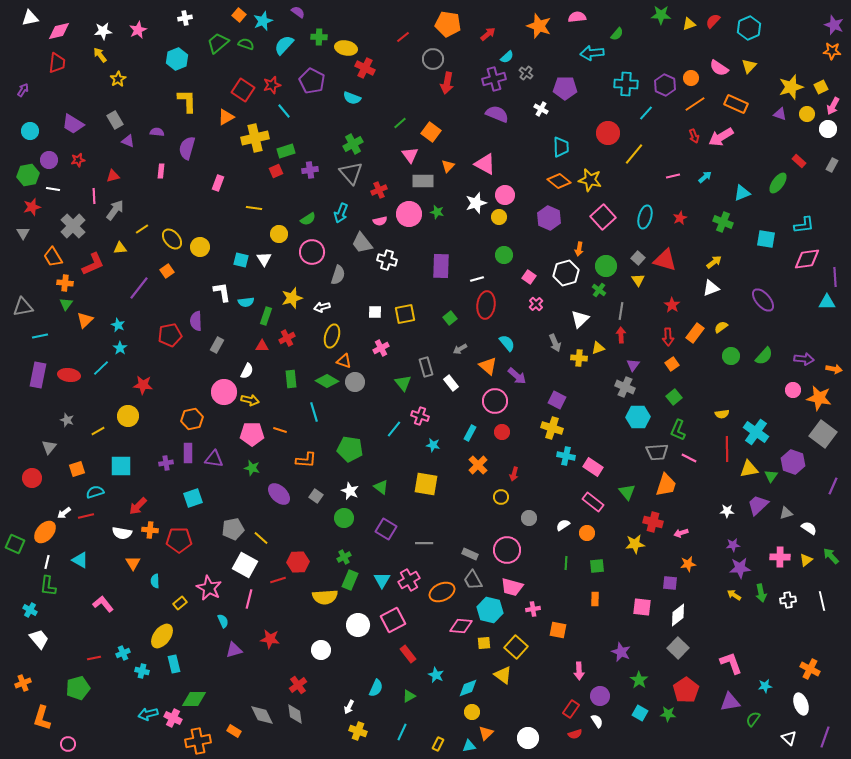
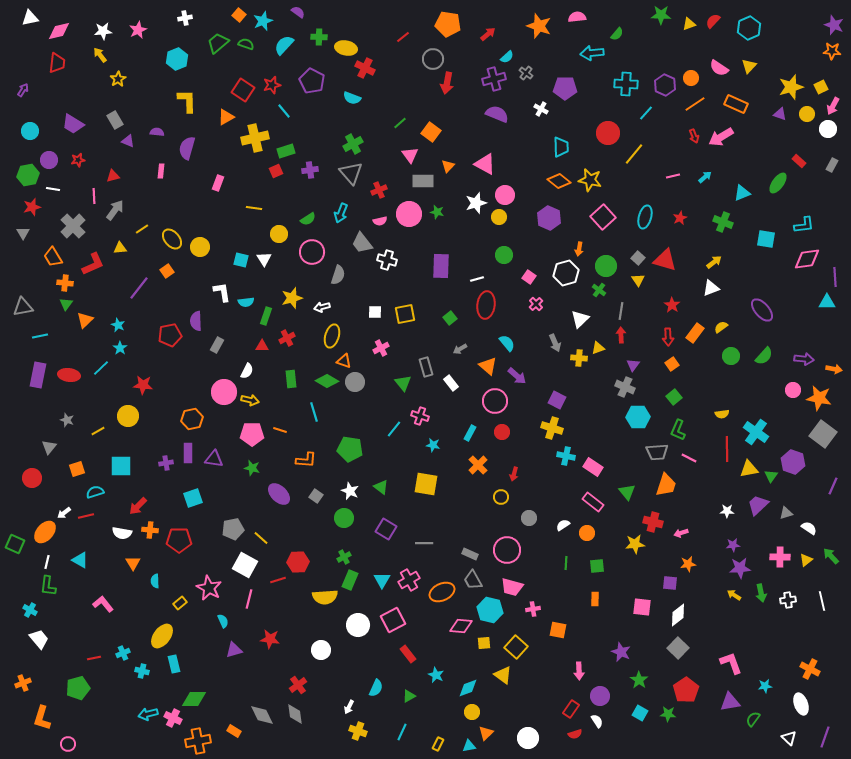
purple ellipse at (763, 300): moved 1 px left, 10 px down
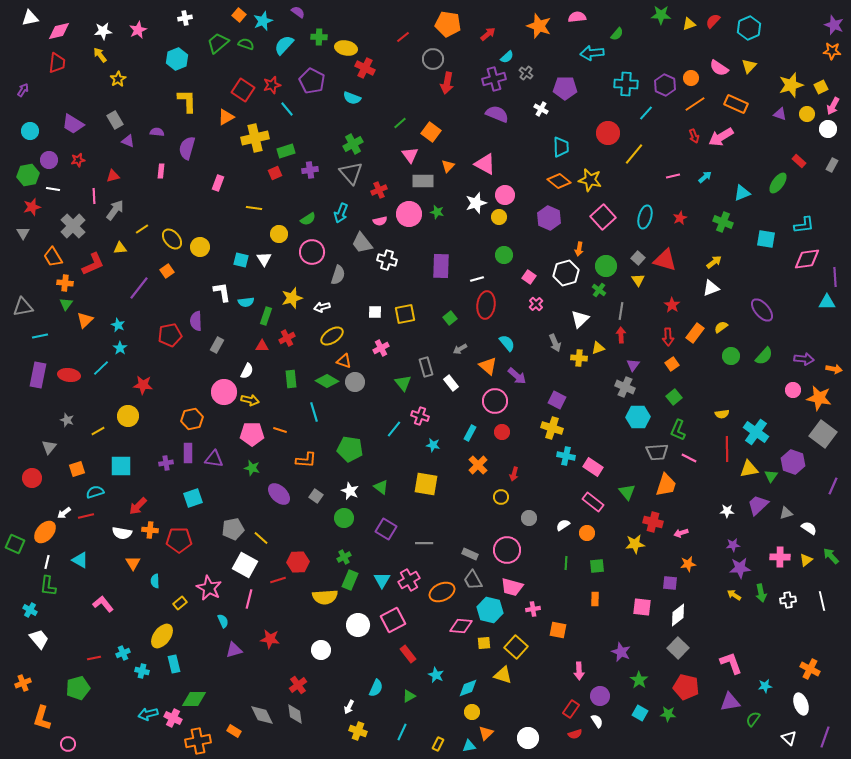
yellow star at (791, 87): moved 2 px up
cyan line at (284, 111): moved 3 px right, 2 px up
red square at (276, 171): moved 1 px left, 2 px down
yellow ellipse at (332, 336): rotated 40 degrees clockwise
yellow triangle at (503, 675): rotated 18 degrees counterclockwise
red pentagon at (686, 690): moved 3 px up; rotated 25 degrees counterclockwise
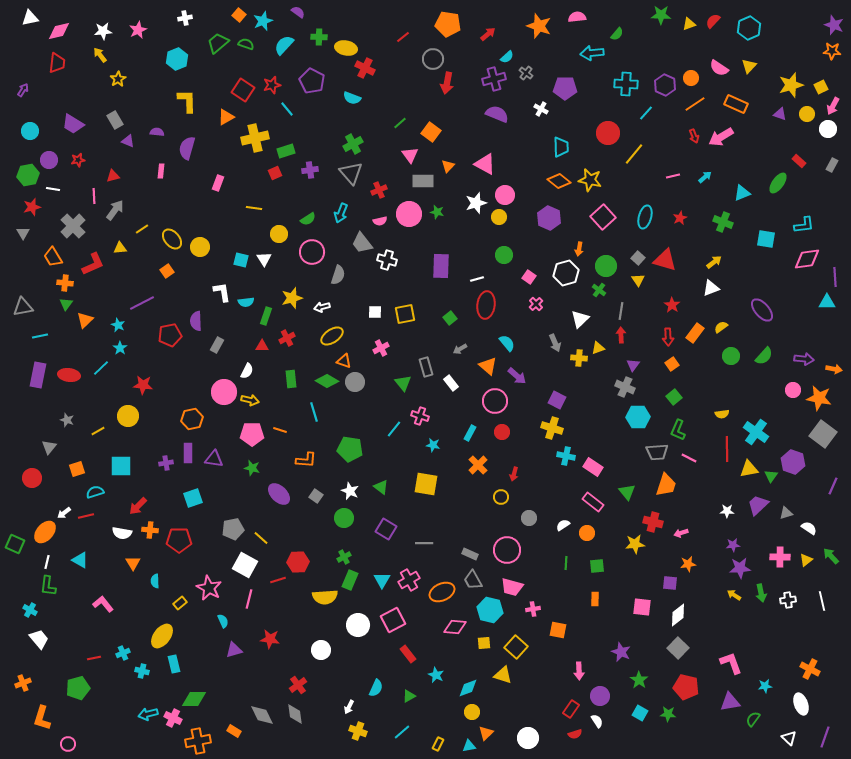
purple line at (139, 288): moved 3 px right, 15 px down; rotated 25 degrees clockwise
pink diamond at (461, 626): moved 6 px left, 1 px down
cyan line at (402, 732): rotated 24 degrees clockwise
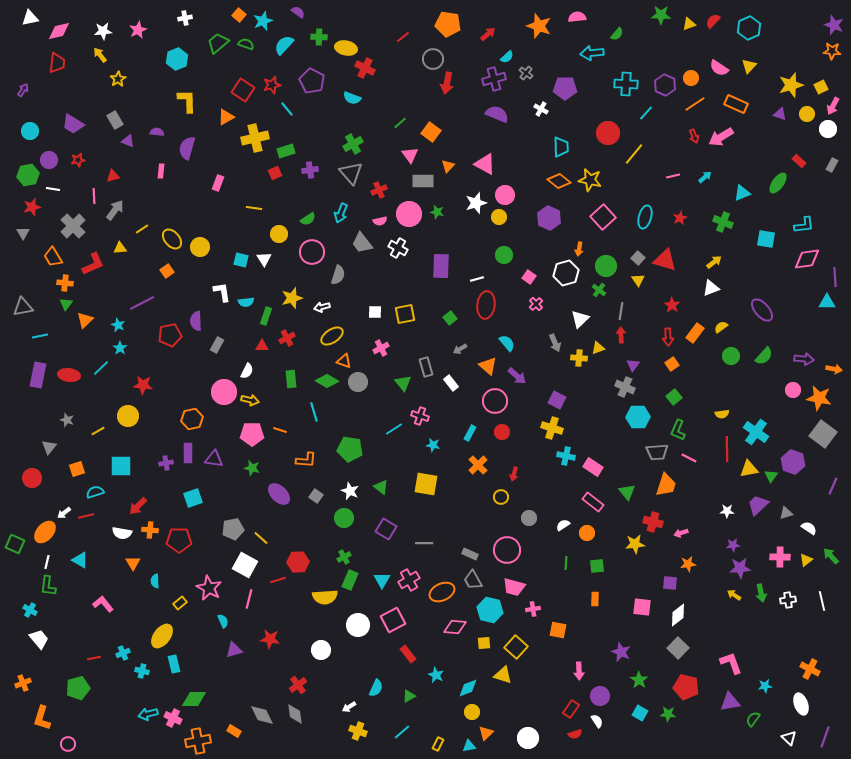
white cross at (387, 260): moved 11 px right, 12 px up; rotated 12 degrees clockwise
gray circle at (355, 382): moved 3 px right
cyan line at (394, 429): rotated 18 degrees clockwise
pink trapezoid at (512, 587): moved 2 px right
white arrow at (349, 707): rotated 32 degrees clockwise
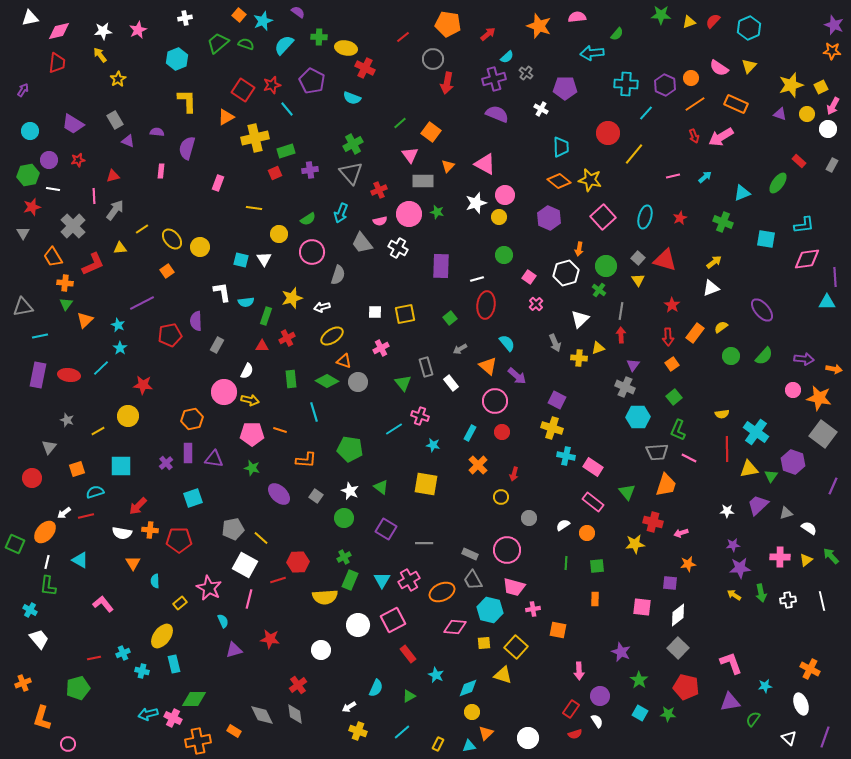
yellow triangle at (689, 24): moved 2 px up
purple cross at (166, 463): rotated 32 degrees counterclockwise
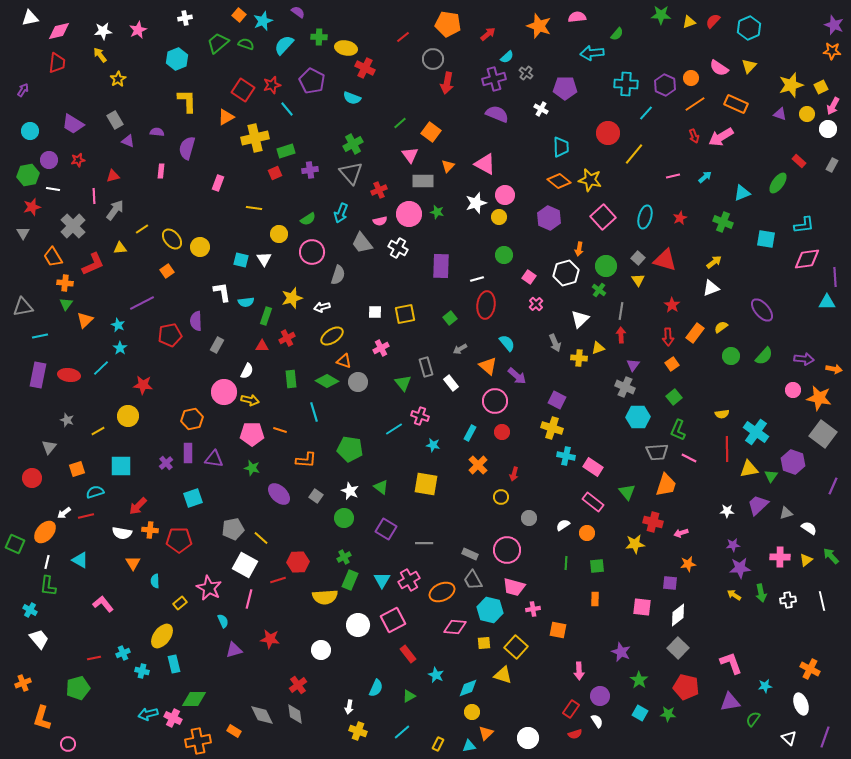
white arrow at (349, 707): rotated 48 degrees counterclockwise
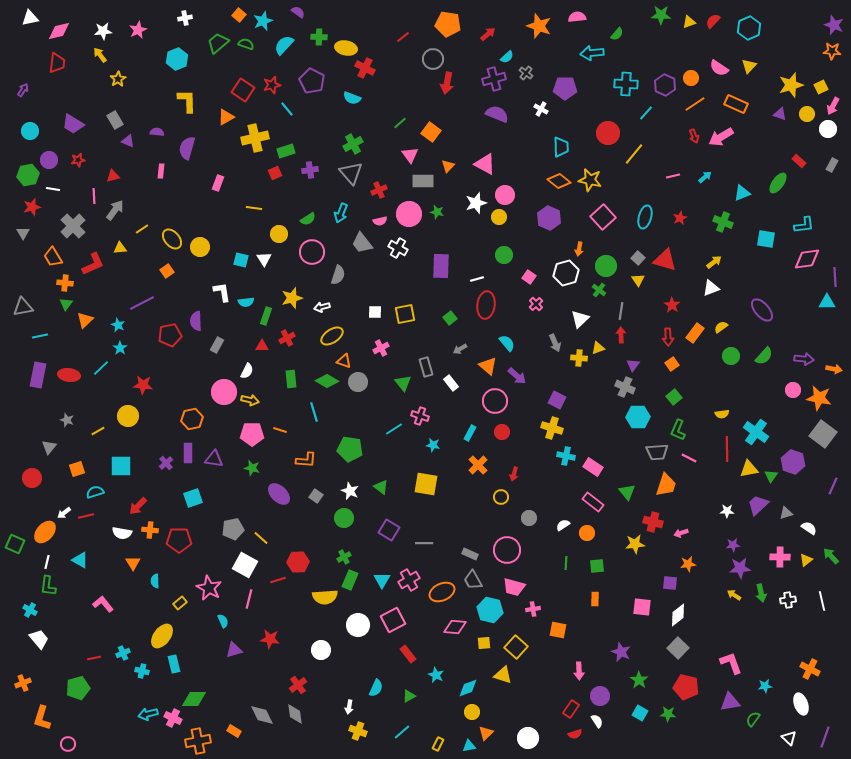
purple square at (386, 529): moved 3 px right, 1 px down
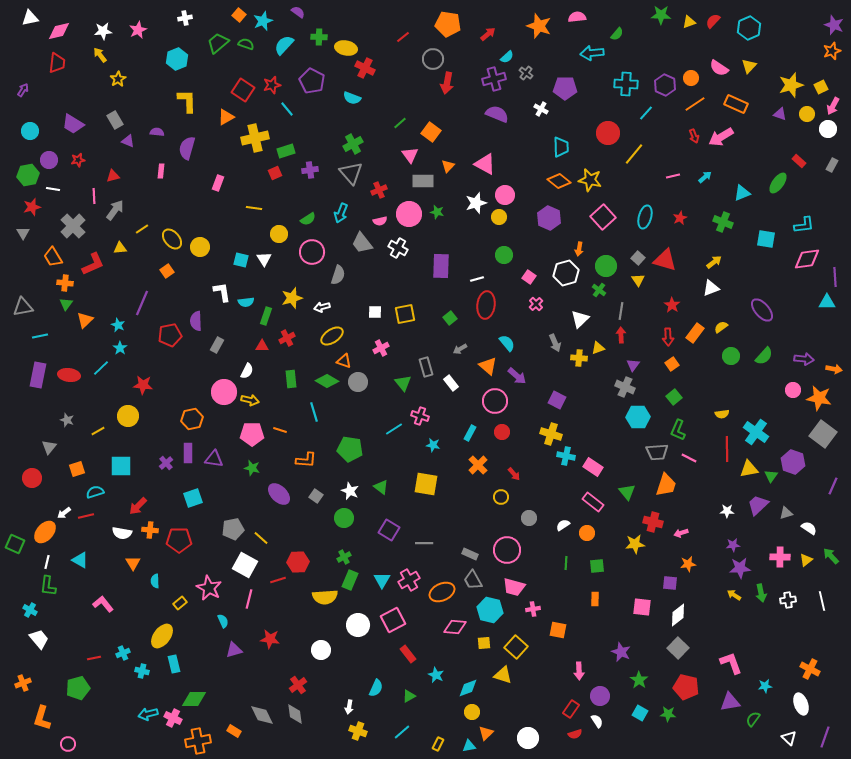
orange star at (832, 51): rotated 24 degrees counterclockwise
purple line at (142, 303): rotated 40 degrees counterclockwise
yellow cross at (552, 428): moved 1 px left, 6 px down
red arrow at (514, 474): rotated 56 degrees counterclockwise
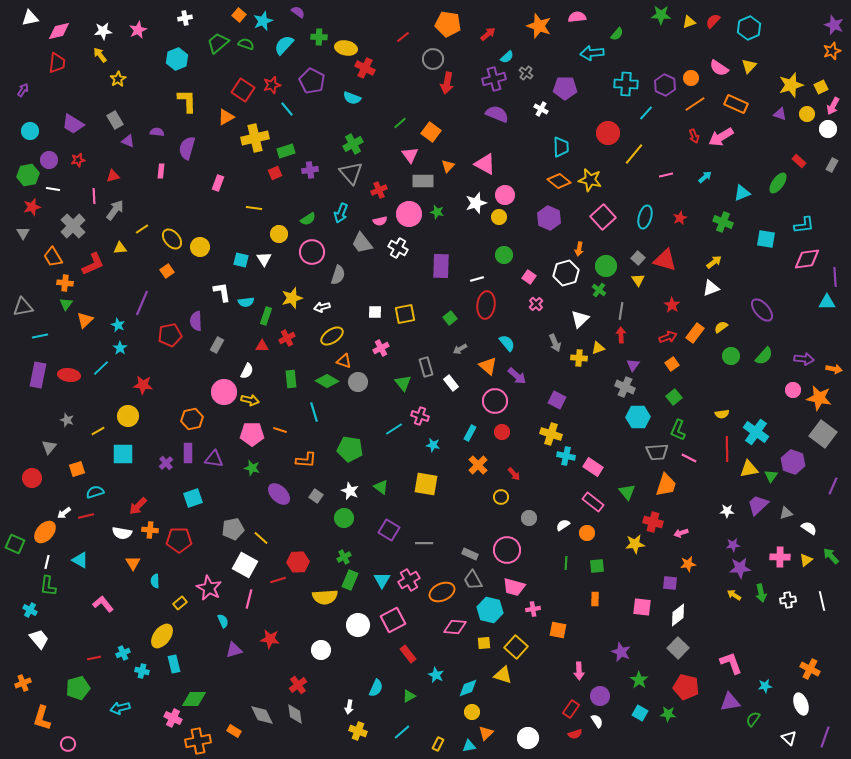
pink line at (673, 176): moved 7 px left, 1 px up
red arrow at (668, 337): rotated 108 degrees counterclockwise
cyan square at (121, 466): moved 2 px right, 12 px up
cyan arrow at (148, 714): moved 28 px left, 6 px up
